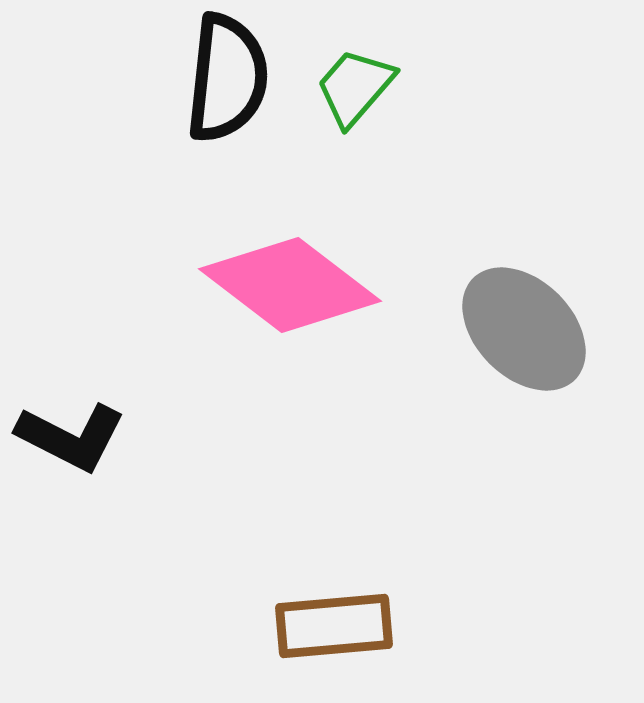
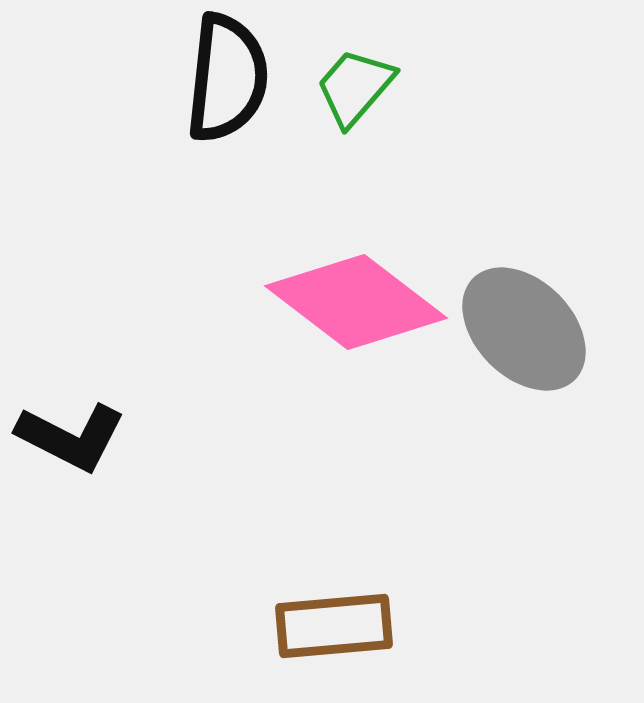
pink diamond: moved 66 px right, 17 px down
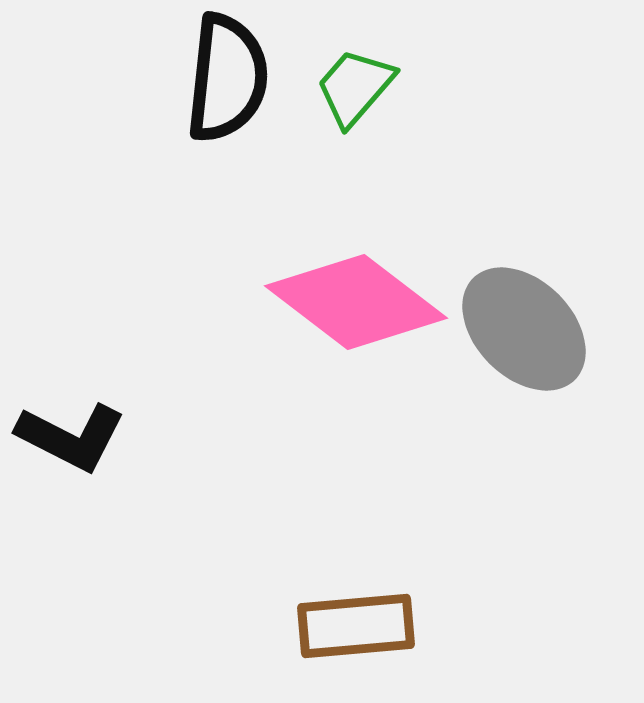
brown rectangle: moved 22 px right
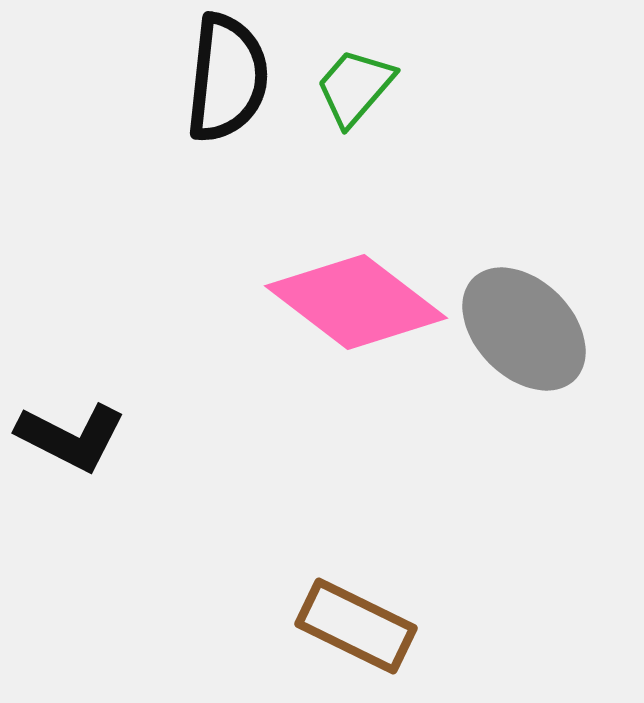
brown rectangle: rotated 31 degrees clockwise
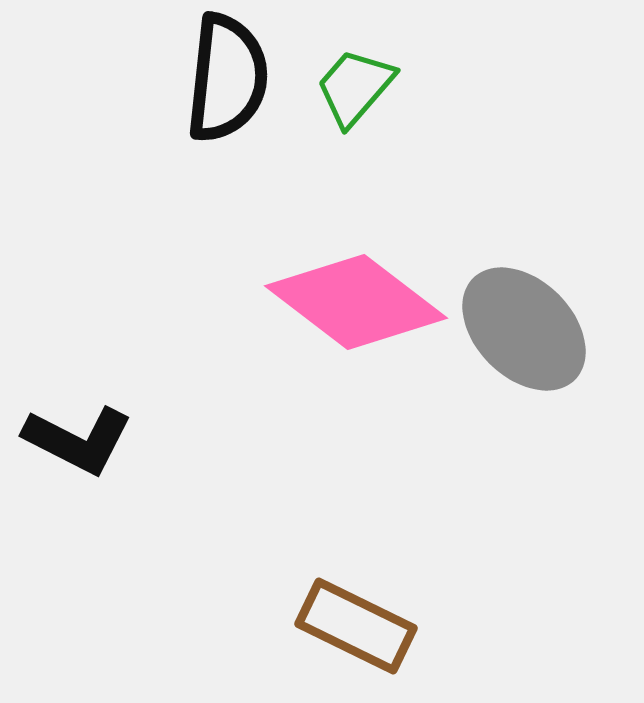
black L-shape: moved 7 px right, 3 px down
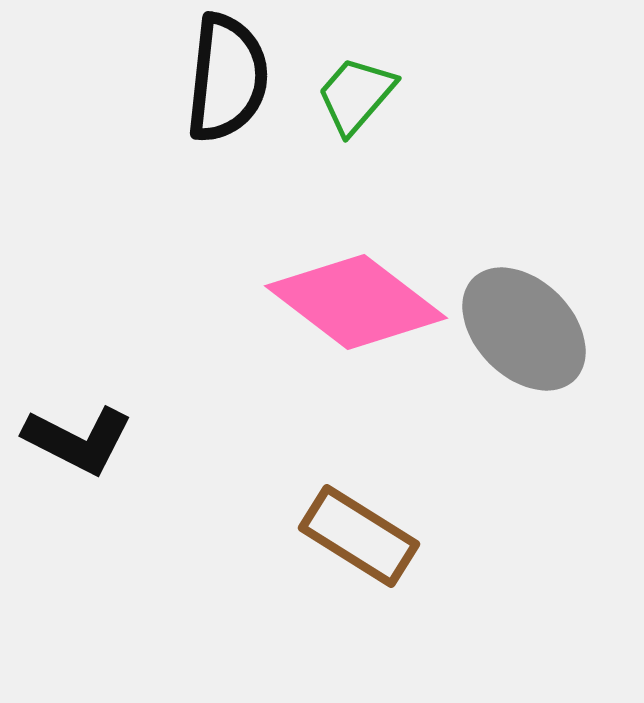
green trapezoid: moved 1 px right, 8 px down
brown rectangle: moved 3 px right, 90 px up; rotated 6 degrees clockwise
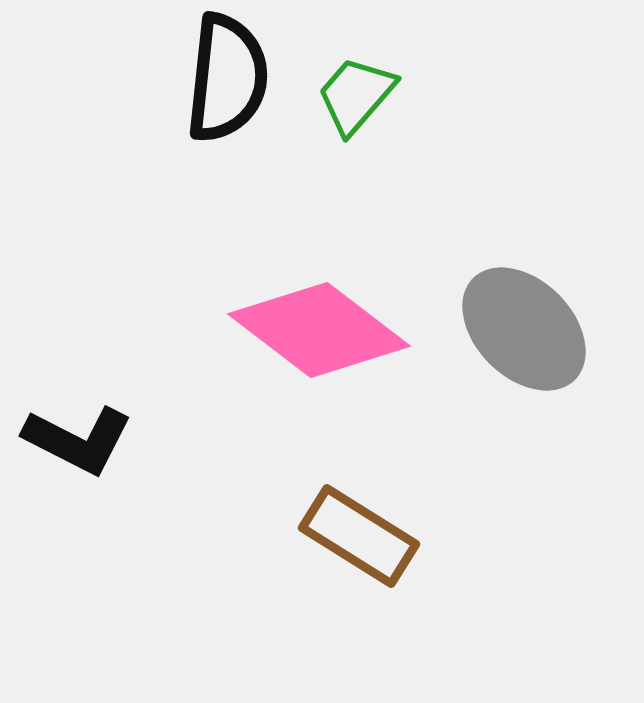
pink diamond: moved 37 px left, 28 px down
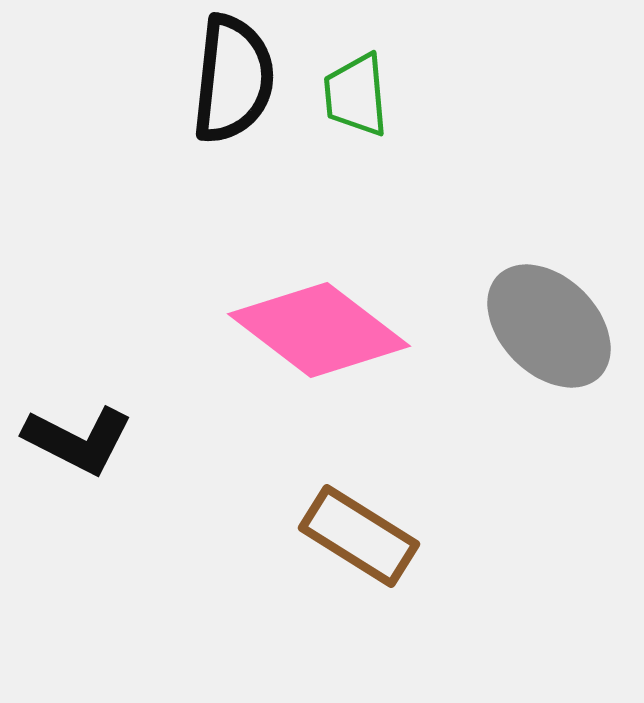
black semicircle: moved 6 px right, 1 px down
green trapezoid: rotated 46 degrees counterclockwise
gray ellipse: moved 25 px right, 3 px up
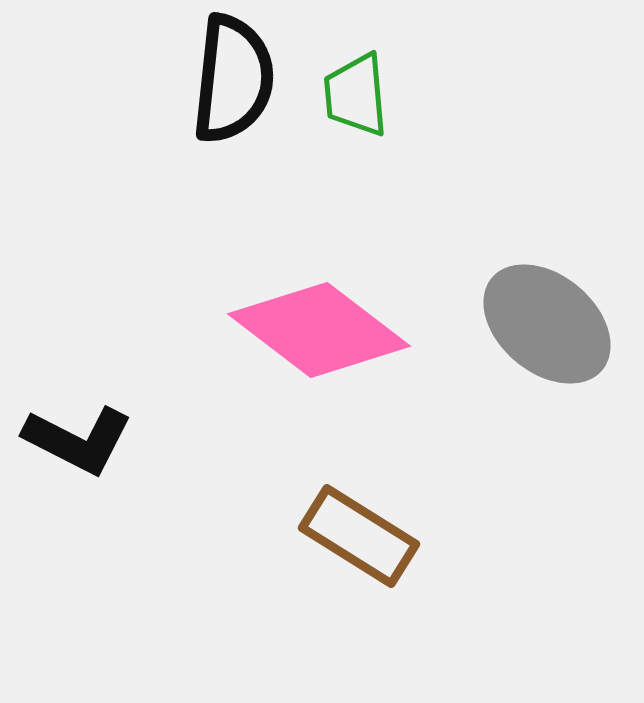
gray ellipse: moved 2 px left, 2 px up; rotated 5 degrees counterclockwise
